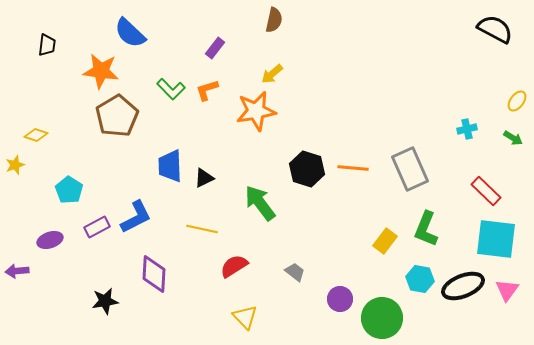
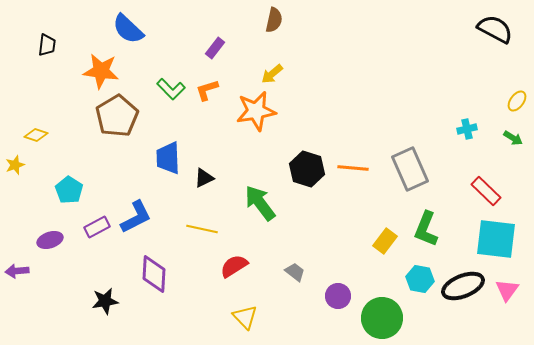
blue semicircle at (130, 33): moved 2 px left, 4 px up
blue trapezoid at (170, 166): moved 2 px left, 8 px up
purple circle at (340, 299): moved 2 px left, 3 px up
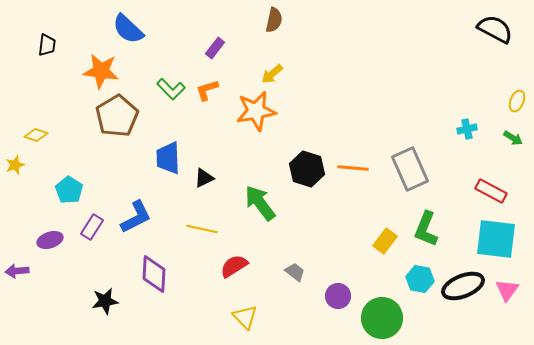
yellow ellipse at (517, 101): rotated 15 degrees counterclockwise
red rectangle at (486, 191): moved 5 px right; rotated 16 degrees counterclockwise
purple rectangle at (97, 227): moved 5 px left; rotated 30 degrees counterclockwise
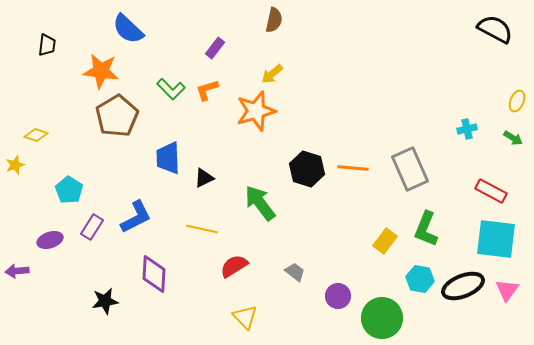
orange star at (256, 111): rotated 6 degrees counterclockwise
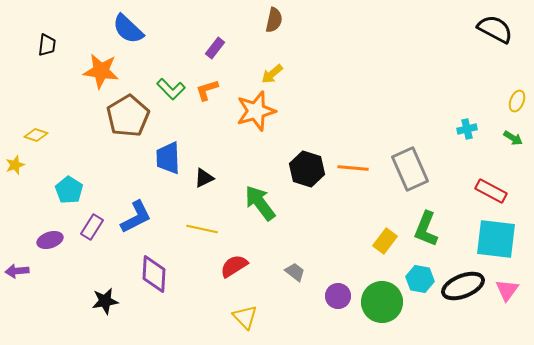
brown pentagon at (117, 116): moved 11 px right
green circle at (382, 318): moved 16 px up
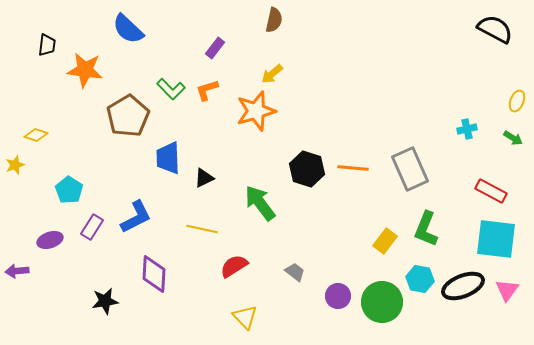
orange star at (101, 71): moved 16 px left, 1 px up
